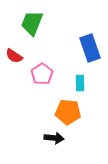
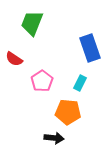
red semicircle: moved 3 px down
pink pentagon: moved 7 px down
cyan rectangle: rotated 28 degrees clockwise
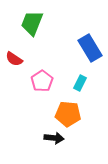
blue rectangle: rotated 12 degrees counterclockwise
orange pentagon: moved 2 px down
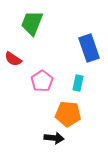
blue rectangle: moved 1 px left; rotated 12 degrees clockwise
red semicircle: moved 1 px left
cyan rectangle: moved 2 px left; rotated 14 degrees counterclockwise
